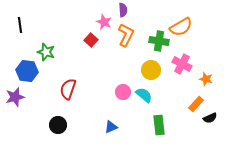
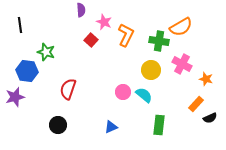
purple semicircle: moved 42 px left
green rectangle: rotated 12 degrees clockwise
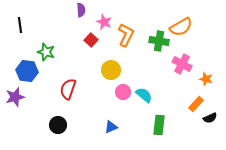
yellow circle: moved 40 px left
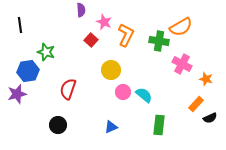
blue hexagon: moved 1 px right; rotated 15 degrees counterclockwise
purple star: moved 2 px right, 3 px up
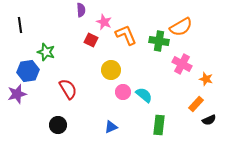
orange L-shape: rotated 50 degrees counterclockwise
red square: rotated 16 degrees counterclockwise
red semicircle: rotated 130 degrees clockwise
black semicircle: moved 1 px left, 2 px down
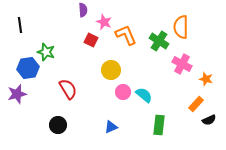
purple semicircle: moved 2 px right
orange semicircle: rotated 120 degrees clockwise
green cross: rotated 24 degrees clockwise
blue hexagon: moved 3 px up
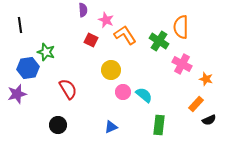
pink star: moved 2 px right, 2 px up
orange L-shape: moved 1 px left; rotated 10 degrees counterclockwise
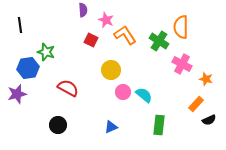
red semicircle: moved 1 px up; rotated 30 degrees counterclockwise
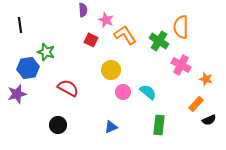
pink cross: moved 1 px left, 1 px down
cyan semicircle: moved 4 px right, 3 px up
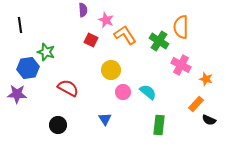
purple star: rotated 18 degrees clockwise
black semicircle: rotated 48 degrees clockwise
blue triangle: moved 6 px left, 8 px up; rotated 40 degrees counterclockwise
